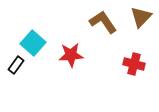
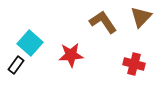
cyan square: moved 3 px left
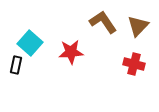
brown triangle: moved 3 px left, 9 px down
red star: moved 3 px up
black rectangle: rotated 24 degrees counterclockwise
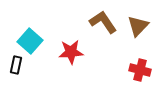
cyan square: moved 2 px up
red cross: moved 6 px right, 6 px down
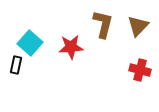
brown L-shape: moved 2 px down; rotated 48 degrees clockwise
cyan square: moved 2 px down
red star: moved 5 px up
